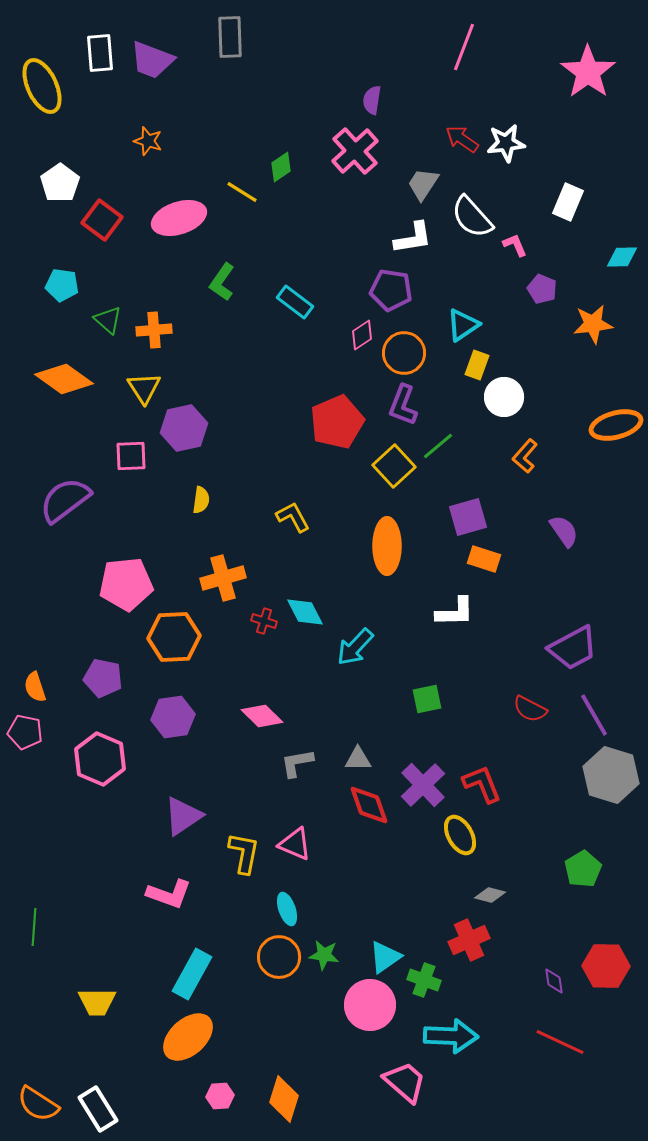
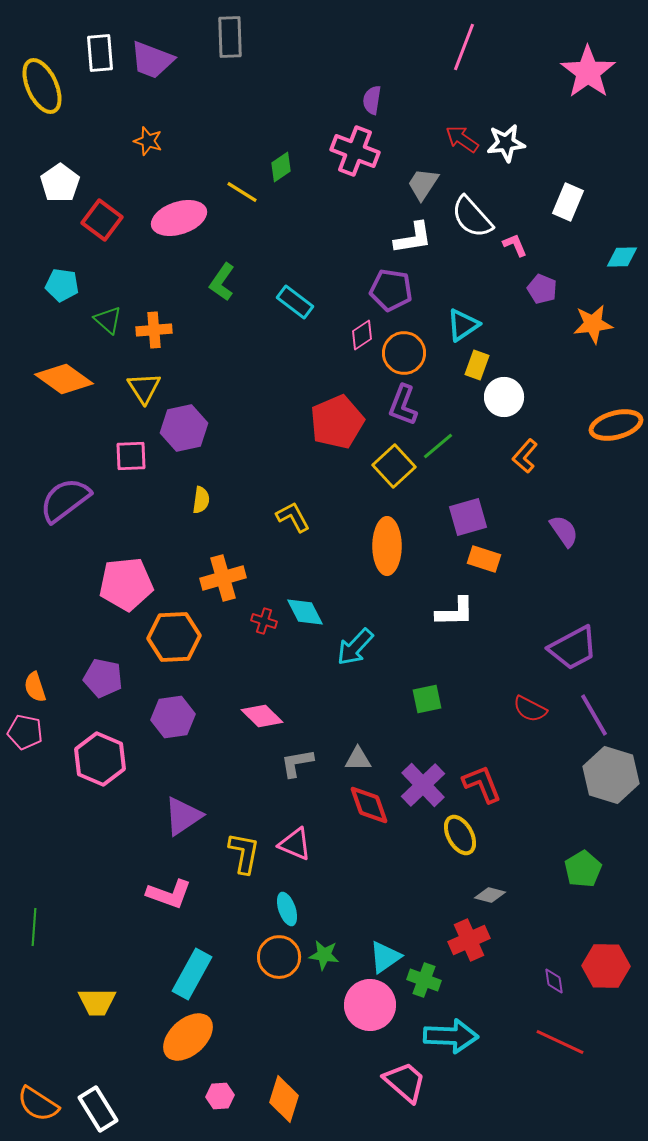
pink cross at (355, 151): rotated 27 degrees counterclockwise
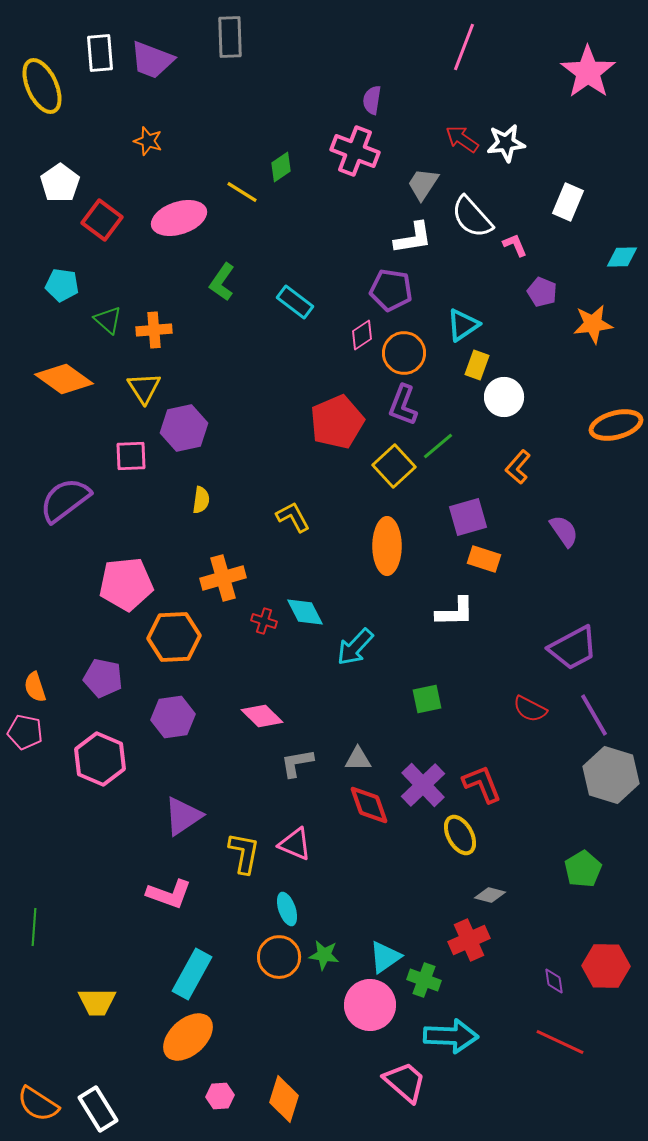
purple pentagon at (542, 289): moved 3 px down
orange L-shape at (525, 456): moved 7 px left, 11 px down
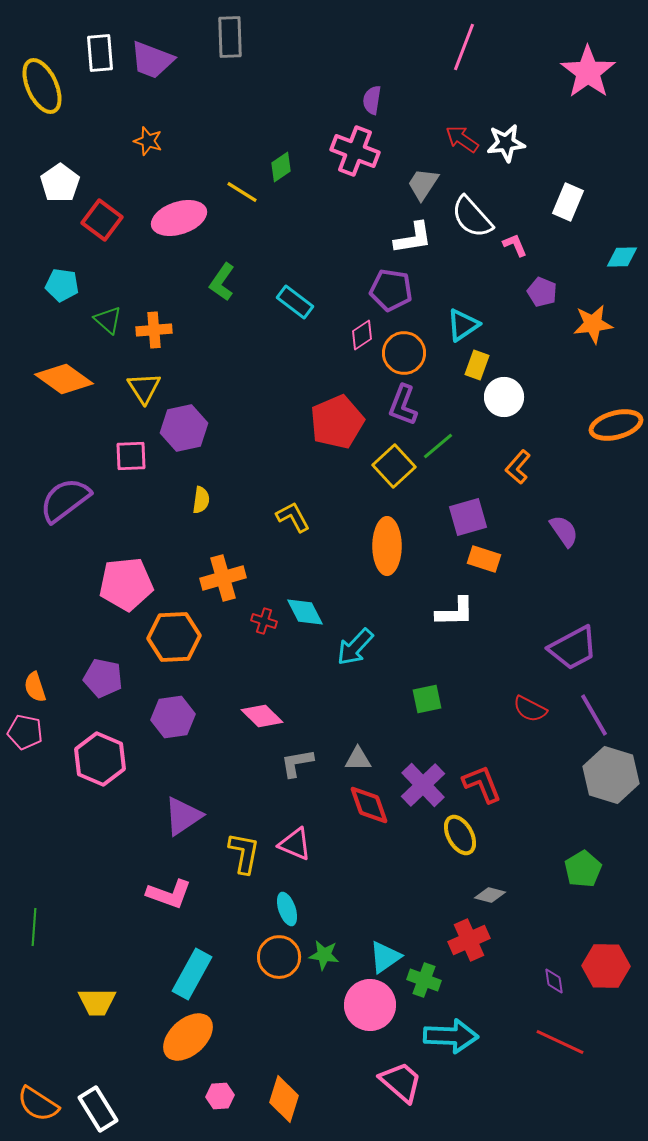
pink trapezoid at (405, 1082): moved 4 px left
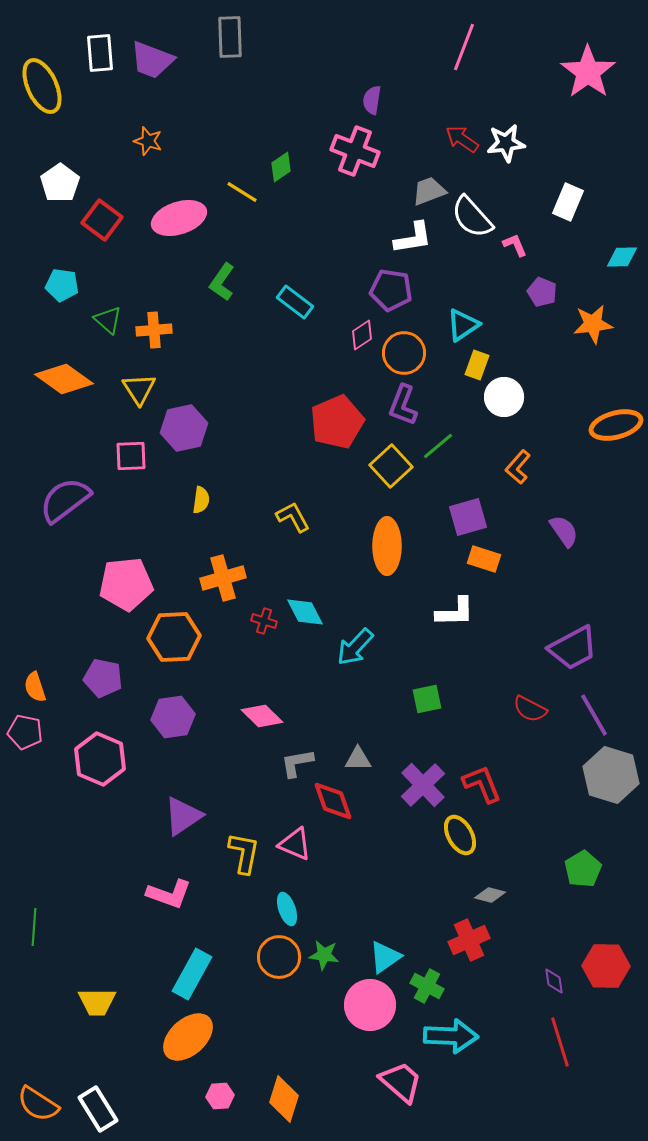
gray trapezoid at (423, 184): moved 6 px right, 7 px down; rotated 36 degrees clockwise
yellow triangle at (144, 388): moved 5 px left, 1 px down
yellow square at (394, 466): moved 3 px left
red diamond at (369, 805): moved 36 px left, 4 px up
green cross at (424, 980): moved 3 px right, 6 px down; rotated 8 degrees clockwise
red line at (560, 1042): rotated 48 degrees clockwise
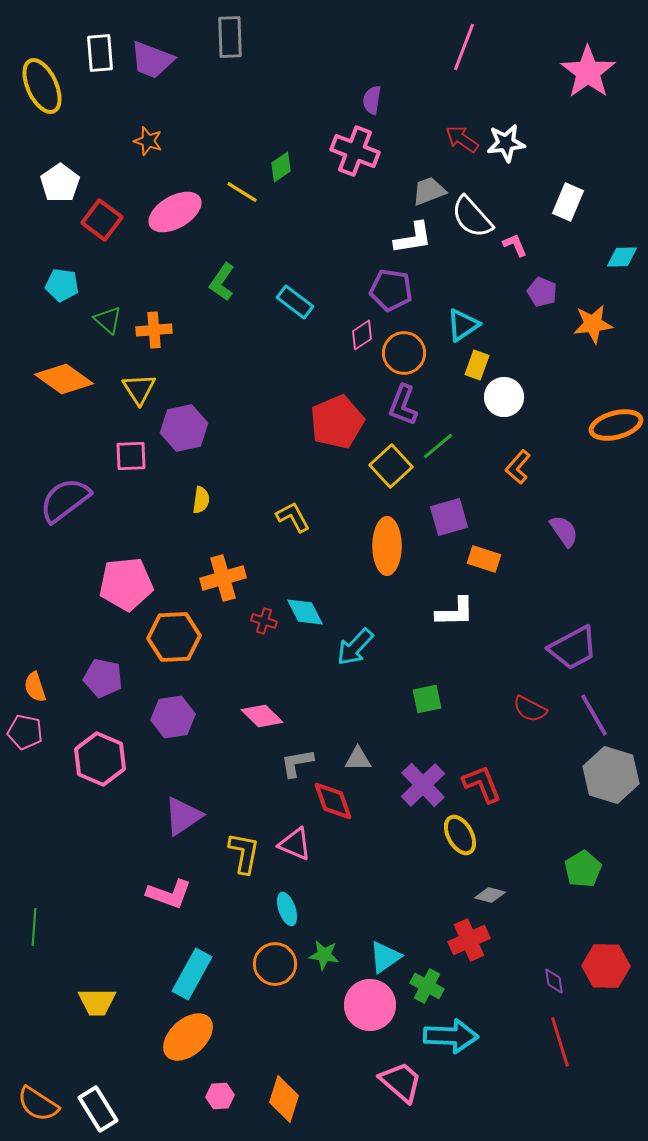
pink ellipse at (179, 218): moved 4 px left, 6 px up; rotated 12 degrees counterclockwise
purple square at (468, 517): moved 19 px left
orange circle at (279, 957): moved 4 px left, 7 px down
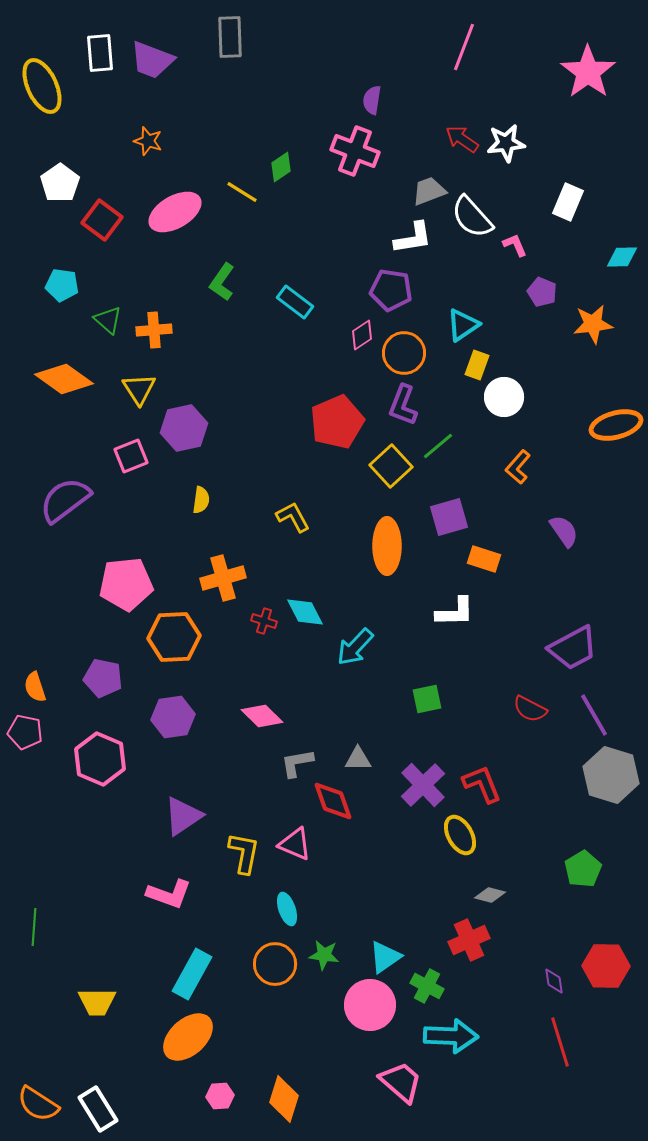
pink square at (131, 456): rotated 20 degrees counterclockwise
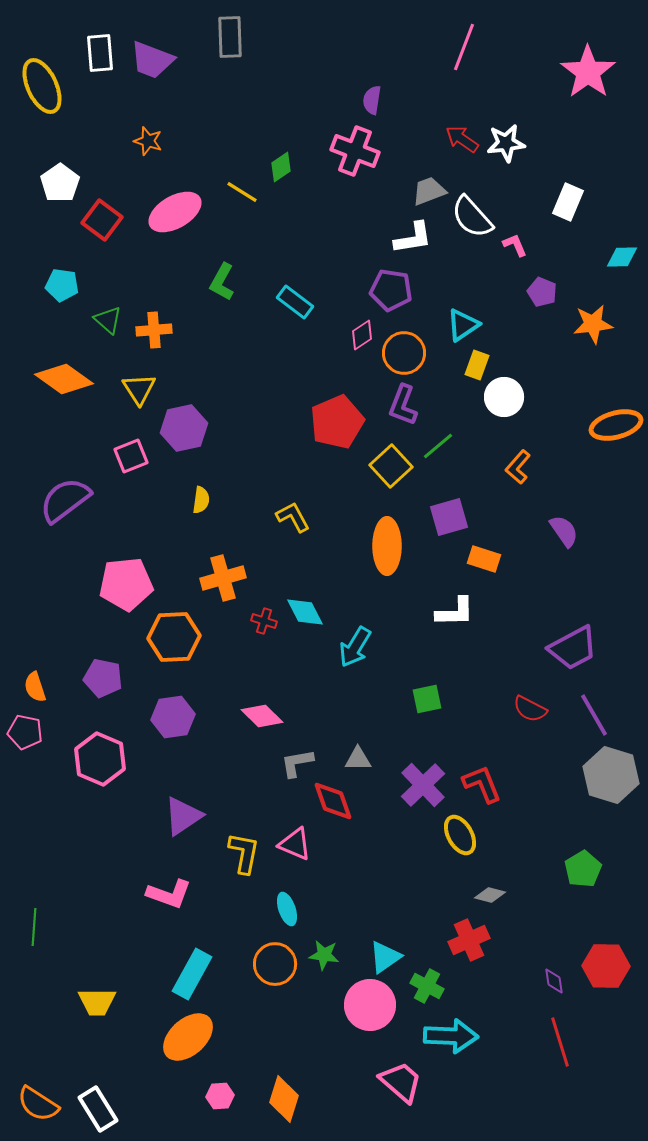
green L-shape at (222, 282): rotated 6 degrees counterclockwise
cyan arrow at (355, 647): rotated 12 degrees counterclockwise
